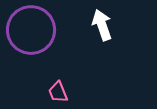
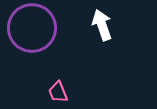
purple circle: moved 1 px right, 2 px up
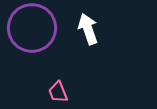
white arrow: moved 14 px left, 4 px down
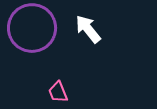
white arrow: rotated 20 degrees counterclockwise
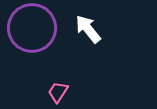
pink trapezoid: rotated 55 degrees clockwise
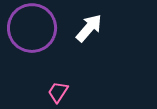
white arrow: moved 1 px right, 1 px up; rotated 80 degrees clockwise
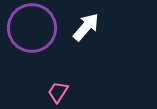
white arrow: moved 3 px left, 1 px up
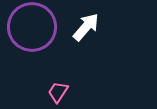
purple circle: moved 1 px up
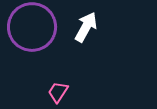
white arrow: rotated 12 degrees counterclockwise
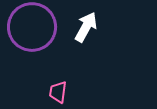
pink trapezoid: rotated 25 degrees counterclockwise
